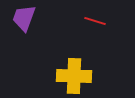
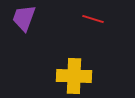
red line: moved 2 px left, 2 px up
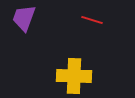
red line: moved 1 px left, 1 px down
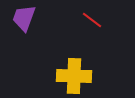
red line: rotated 20 degrees clockwise
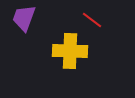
yellow cross: moved 4 px left, 25 px up
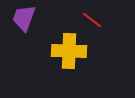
yellow cross: moved 1 px left
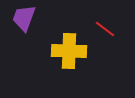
red line: moved 13 px right, 9 px down
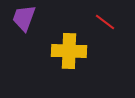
red line: moved 7 px up
